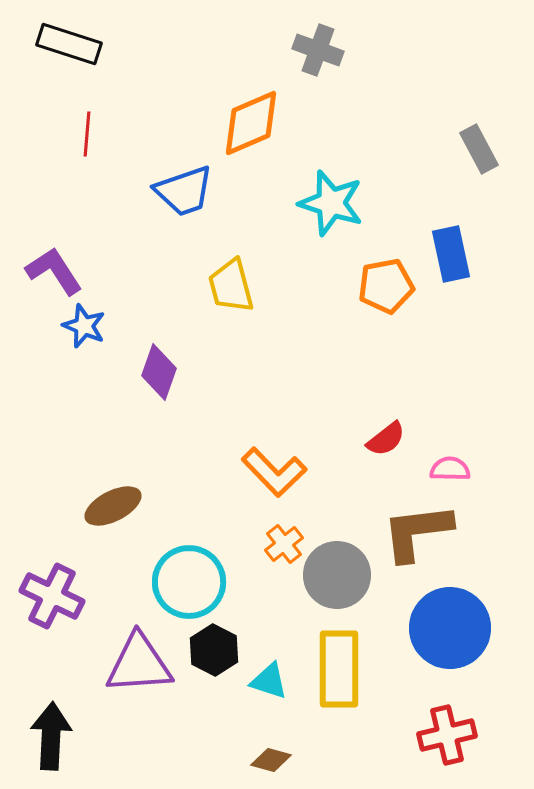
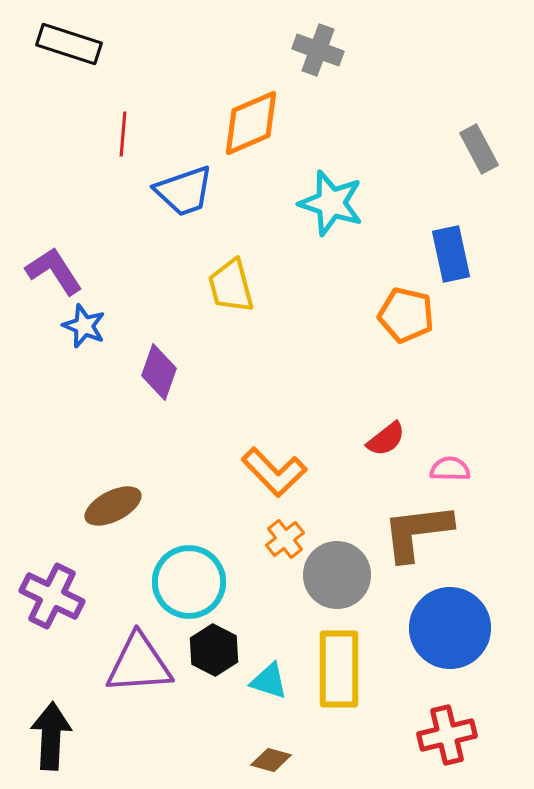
red line: moved 36 px right
orange pentagon: moved 20 px right, 29 px down; rotated 24 degrees clockwise
orange cross: moved 1 px right, 5 px up
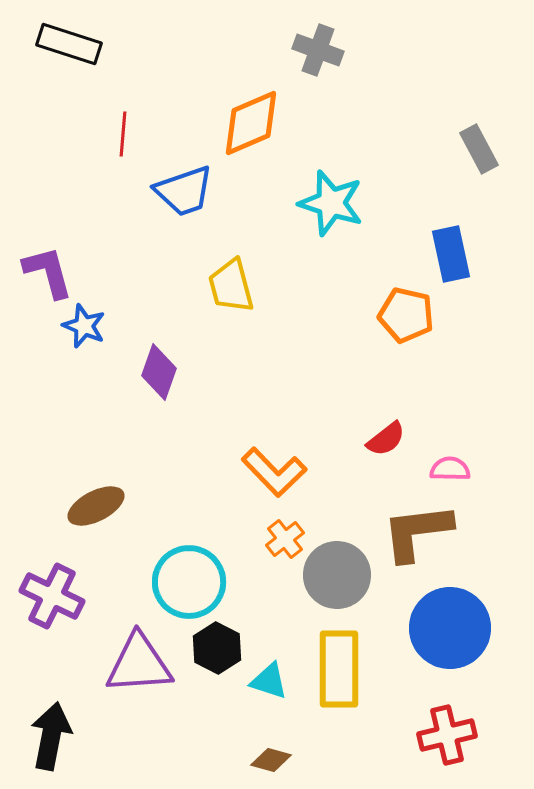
purple L-shape: moved 6 px left, 1 px down; rotated 18 degrees clockwise
brown ellipse: moved 17 px left
black hexagon: moved 3 px right, 2 px up
black arrow: rotated 8 degrees clockwise
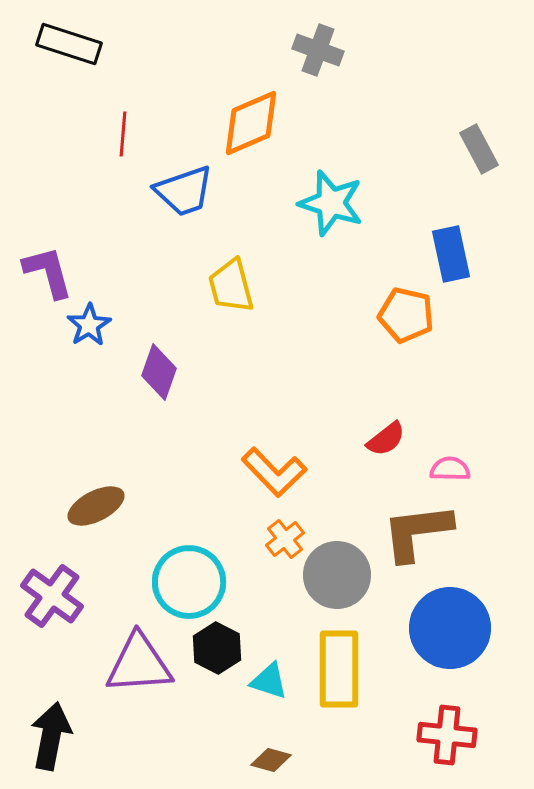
blue star: moved 5 px right, 1 px up; rotated 18 degrees clockwise
purple cross: rotated 10 degrees clockwise
red cross: rotated 20 degrees clockwise
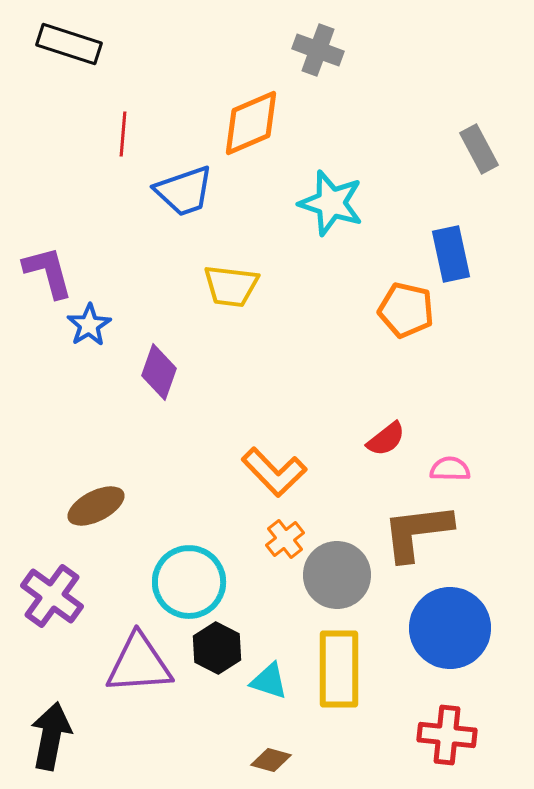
yellow trapezoid: rotated 68 degrees counterclockwise
orange pentagon: moved 5 px up
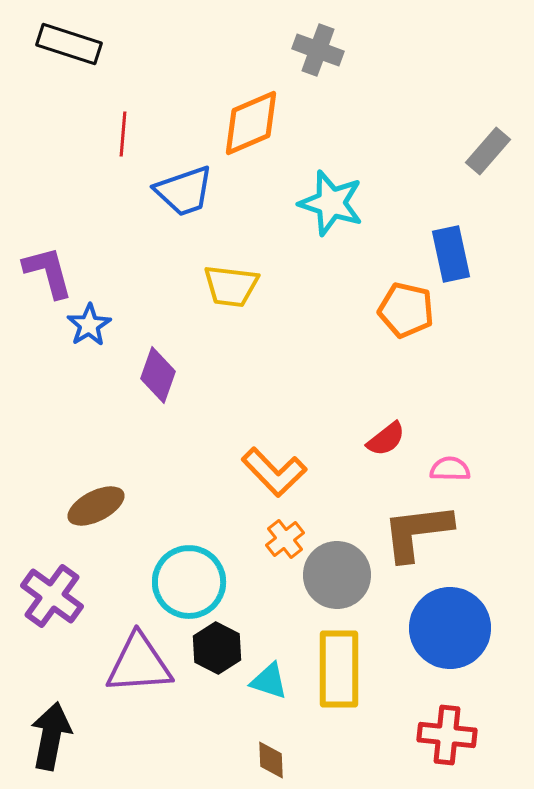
gray rectangle: moved 9 px right, 2 px down; rotated 69 degrees clockwise
purple diamond: moved 1 px left, 3 px down
brown diamond: rotated 72 degrees clockwise
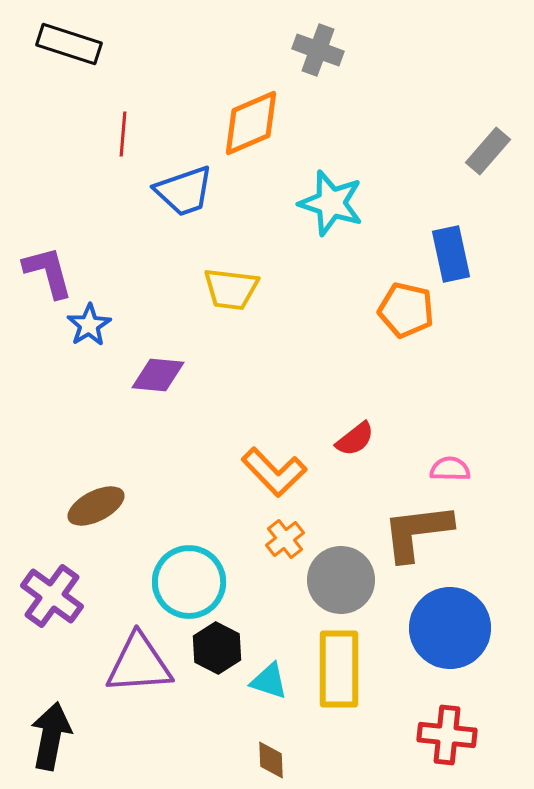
yellow trapezoid: moved 3 px down
purple diamond: rotated 76 degrees clockwise
red semicircle: moved 31 px left
gray circle: moved 4 px right, 5 px down
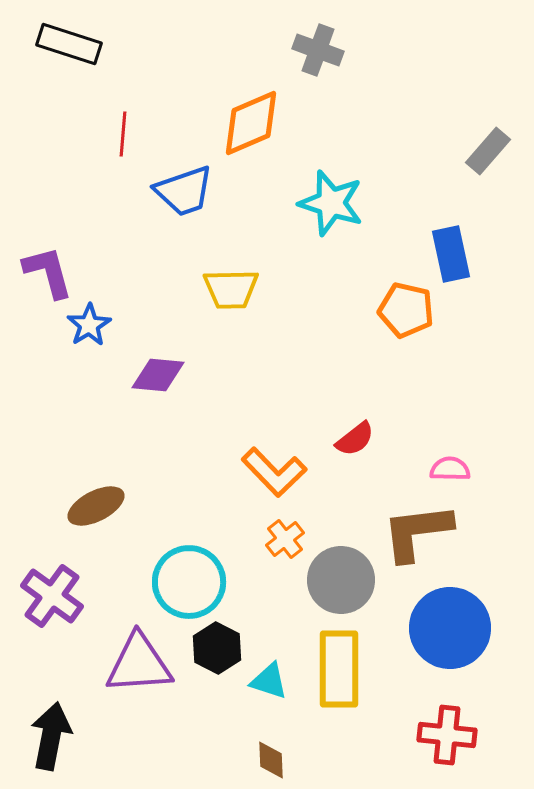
yellow trapezoid: rotated 8 degrees counterclockwise
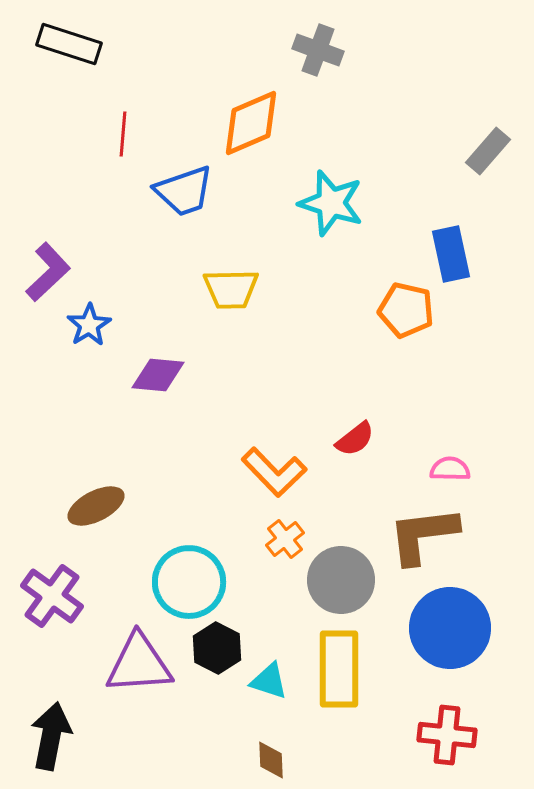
purple L-shape: rotated 62 degrees clockwise
brown L-shape: moved 6 px right, 3 px down
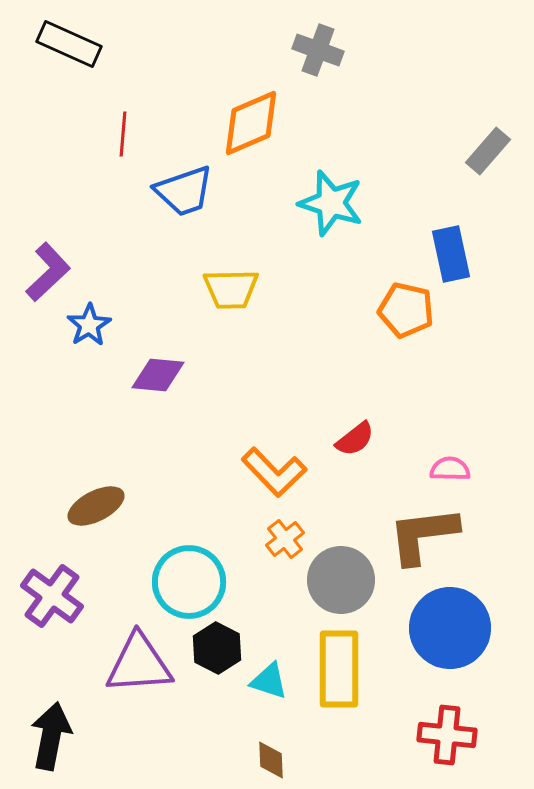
black rectangle: rotated 6 degrees clockwise
